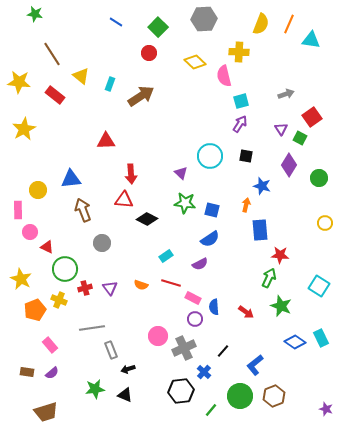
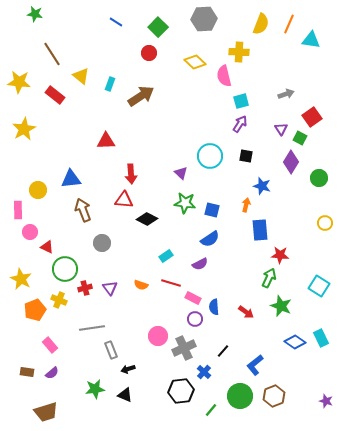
purple diamond at (289, 165): moved 2 px right, 3 px up
purple star at (326, 409): moved 8 px up
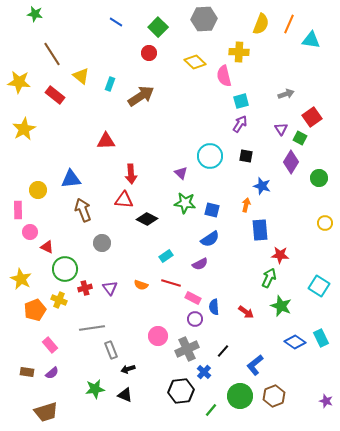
gray cross at (184, 348): moved 3 px right, 1 px down
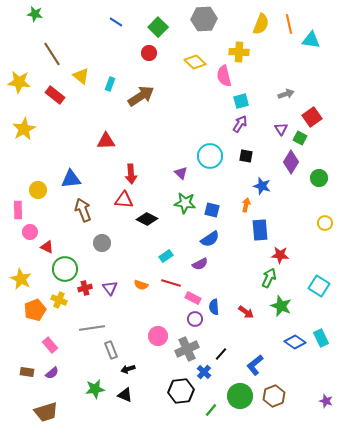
orange line at (289, 24): rotated 36 degrees counterclockwise
black line at (223, 351): moved 2 px left, 3 px down
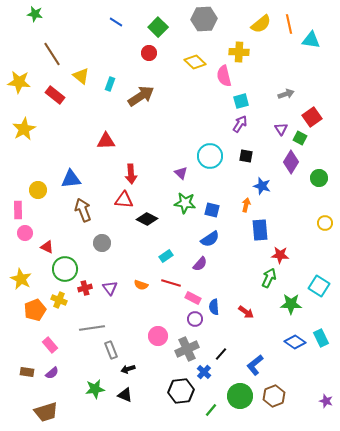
yellow semicircle at (261, 24): rotated 30 degrees clockwise
pink circle at (30, 232): moved 5 px left, 1 px down
purple semicircle at (200, 264): rotated 21 degrees counterclockwise
green star at (281, 306): moved 10 px right, 2 px up; rotated 20 degrees counterclockwise
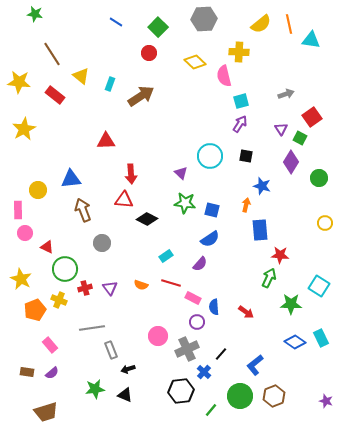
purple circle at (195, 319): moved 2 px right, 3 px down
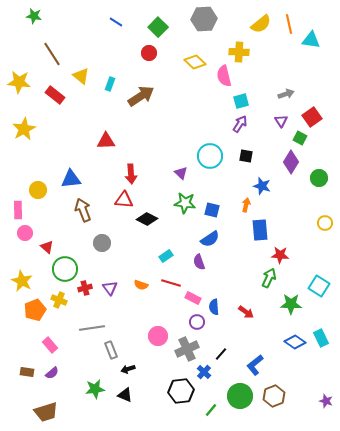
green star at (35, 14): moved 1 px left, 2 px down
purple triangle at (281, 129): moved 8 px up
red triangle at (47, 247): rotated 16 degrees clockwise
purple semicircle at (200, 264): moved 1 px left, 2 px up; rotated 119 degrees clockwise
yellow star at (21, 279): moved 1 px right, 2 px down
